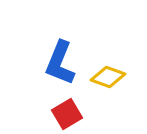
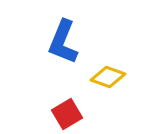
blue L-shape: moved 3 px right, 21 px up
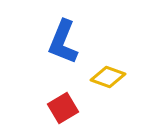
red square: moved 4 px left, 6 px up
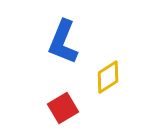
yellow diamond: rotated 52 degrees counterclockwise
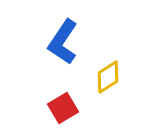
blue L-shape: rotated 12 degrees clockwise
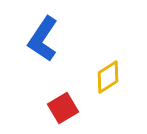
blue L-shape: moved 20 px left, 3 px up
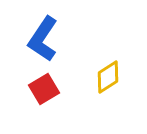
red square: moved 19 px left, 19 px up
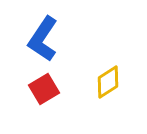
yellow diamond: moved 5 px down
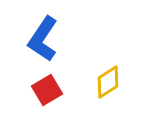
red square: moved 3 px right, 1 px down
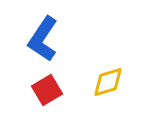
yellow diamond: rotated 16 degrees clockwise
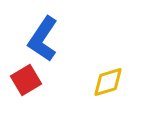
red square: moved 21 px left, 10 px up
